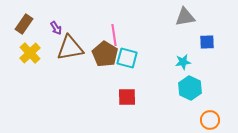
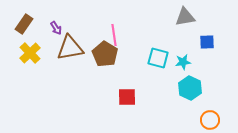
cyan square: moved 31 px right
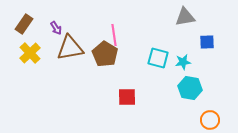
cyan hexagon: rotated 15 degrees counterclockwise
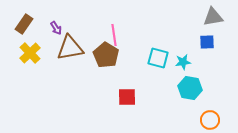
gray triangle: moved 28 px right
brown pentagon: moved 1 px right, 1 px down
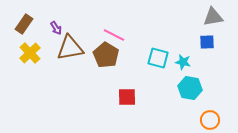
pink line: rotated 55 degrees counterclockwise
cyan star: rotated 21 degrees clockwise
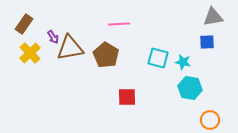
purple arrow: moved 3 px left, 9 px down
pink line: moved 5 px right, 11 px up; rotated 30 degrees counterclockwise
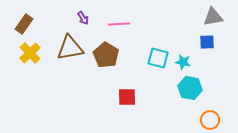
purple arrow: moved 30 px right, 19 px up
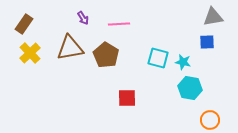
red square: moved 1 px down
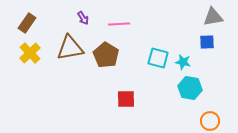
brown rectangle: moved 3 px right, 1 px up
red square: moved 1 px left, 1 px down
orange circle: moved 1 px down
